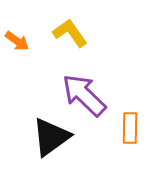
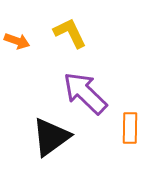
yellow L-shape: rotated 9 degrees clockwise
orange arrow: rotated 15 degrees counterclockwise
purple arrow: moved 1 px right, 2 px up
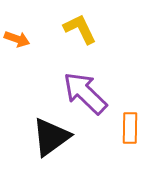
yellow L-shape: moved 10 px right, 4 px up
orange arrow: moved 2 px up
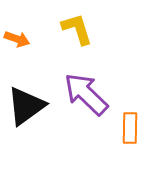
yellow L-shape: moved 3 px left; rotated 9 degrees clockwise
purple arrow: moved 1 px right, 1 px down
black triangle: moved 25 px left, 31 px up
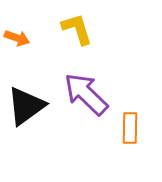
orange arrow: moved 1 px up
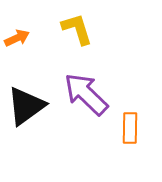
orange arrow: rotated 45 degrees counterclockwise
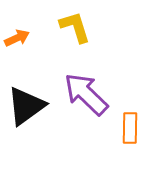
yellow L-shape: moved 2 px left, 2 px up
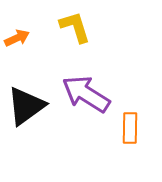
purple arrow: rotated 12 degrees counterclockwise
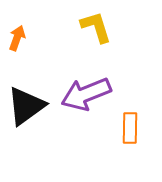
yellow L-shape: moved 21 px right
orange arrow: rotated 45 degrees counterclockwise
purple arrow: rotated 54 degrees counterclockwise
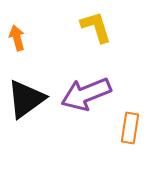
orange arrow: rotated 35 degrees counterclockwise
black triangle: moved 7 px up
orange rectangle: rotated 8 degrees clockwise
